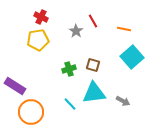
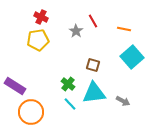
green cross: moved 1 px left, 15 px down; rotated 32 degrees counterclockwise
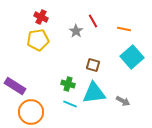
green cross: rotated 24 degrees counterclockwise
cyan line: rotated 24 degrees counterclockwise
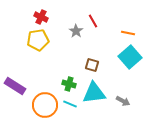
orange line: moved 4 px right, 4 px down
cyan square: moved 2 px left
brown square: moved 1 px left
green cross: moved 1 px right
orange circle: moved 14 px right, 7 px up
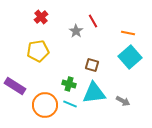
red cross: rotated 24 degrees clockwise
yellow pentagon: moved 11 px down
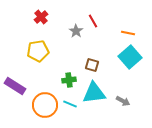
green cross: moved 4 px up; rotated 24 degrees counterclockwise
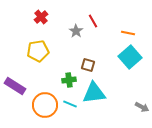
brown square: moved 4 px left
gray arrow: moved 19 px right, 6 px down
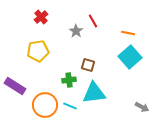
cyan line: moved 2 px down
